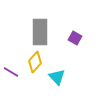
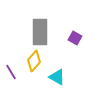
yellow diamond: moved 1 px left, 1 px up
purple line: rotated 28 degrees clockwise
cyan triangle: rotated 18 degrees counterclockwise
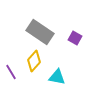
gray rectangle: rotated 56 degrees counterclockwise
cyan triangle: rotated 18 degrees counterclockwise
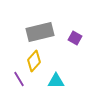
gray rectangle: rotated 48 degrees counterclockwise
purple line: moved 8 px right, 7 px down
cyan triangle: moved 1 px left, 4 px down; rotated 12 degrees counterclockwise
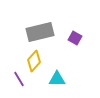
cyan triangle: moved 1 px right, 2 px up
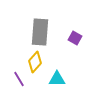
gray rectangle: rotated 72 degrees counterclockwise
yellow diamond: moved 1 px right, 1 px down
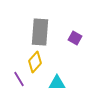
cyan triangle: moved 4 px down
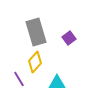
gray rectangle: moved 4 px left; rotated 20 degrees counterclockwise
purple square: moved 6 px left; rotated 24 degrees clockwise
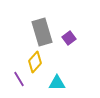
gray rectangle: moved 6 px right
